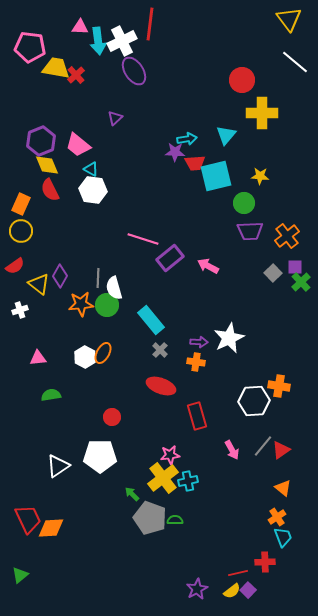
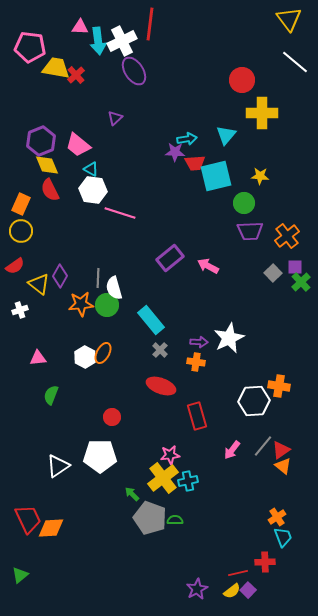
pink line at (143, 239): moved 23 px left, 26 px up
green semicircle at (51, 395): rotated 60 degrees counterclockwise
pink arrow at (232, 450): rotated 66 degrees clockwise
orange triangle at (283, 488): moved 22 px up
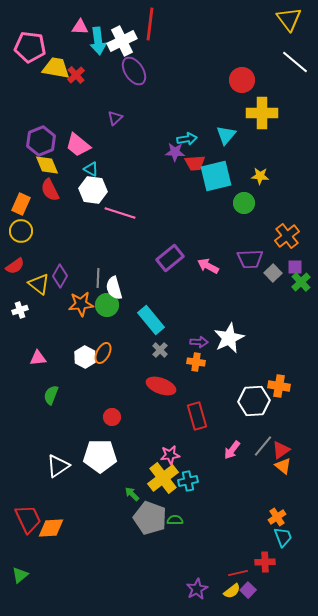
purple trapezoid at (250, 231): moved 28 px down
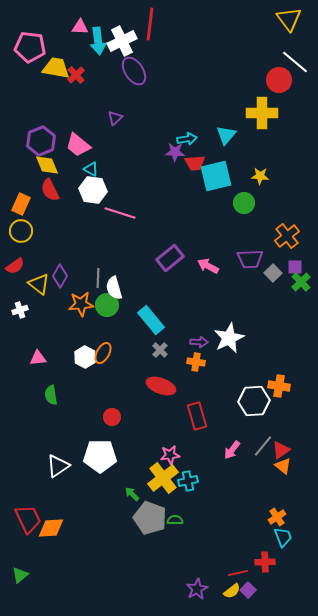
red circle at (242, 80): moved 37 px right
green semicircle at (51, 395): rotated 30 degrees counterclockwise
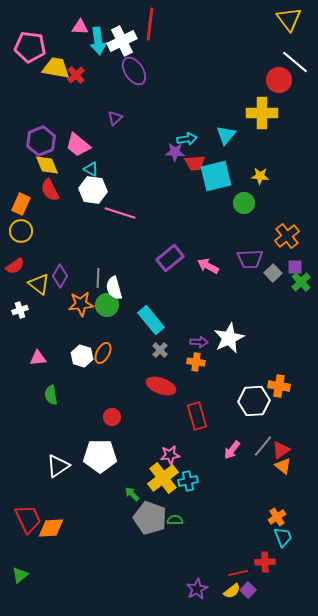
white hexagon at (85, 357): moved 3 px left, 1 px up; rotated 10 degrees counterclockwise
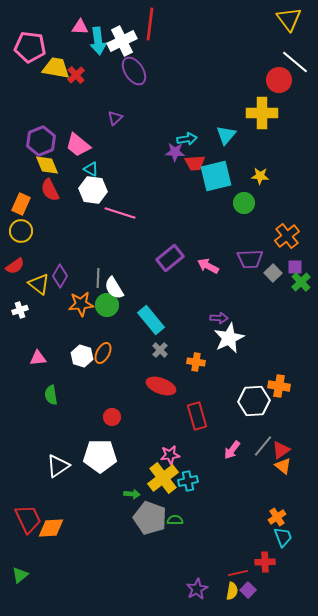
white semicircle at (114, 288): rotated 15 degrees counterclockwise
purple arrow at (199, 342): moved 20 px right, 24 px up
green arrow at (132, 494): rotated 140 degrees clockwise
yellow semicircle at (232, 591): rotated 42 degrees counterclockwise
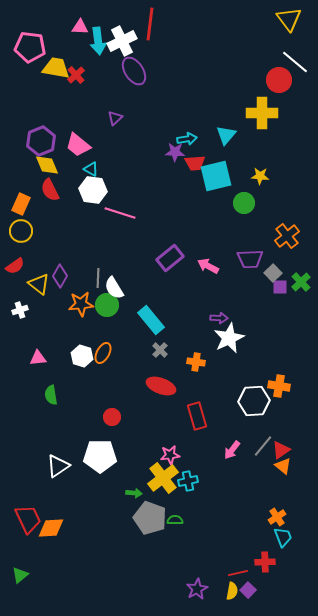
purple square at (295, 267): moved 15 px left, 20 px down
green arrow at (132, 494): moved 2 px right, 1 px up
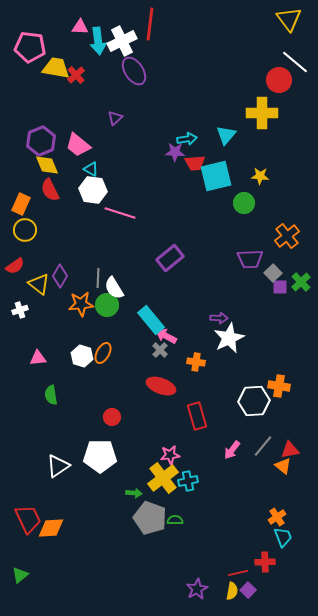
yellow circle at (21, 231): moved 4 px right, 1 px up
pink arrow at (208, 266): moved 42 px left, 70 px down
red triangle at (281, 450): moved 9 px right; rotated 24 degrees clockwise
